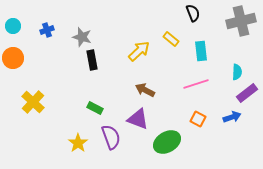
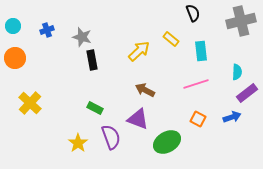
orange circle: moved 2 px right
yellow cross: moved 3 px left, 1 px down
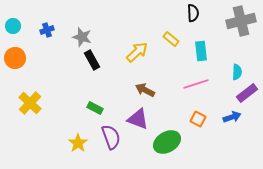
black semicircle: rotated 18 degrees clockwise
yellow arrow: moved 2 px left, 1 px down
black rectangle: rotated 18 degrees counterclockwise
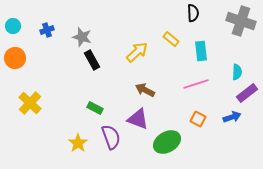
gray cross: rotated 32 degrees clockwise
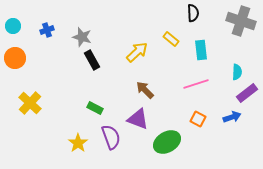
cyan rectangle: moved 1 px up
brown arrow: rotated 18 degrees clockwise
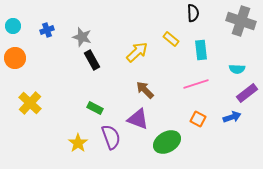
cyan semicircle: moved 3 px up; rotated 91 degrees clockwise
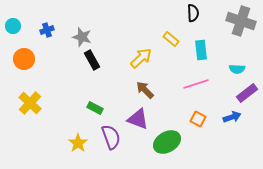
yellow arrow: moved 4 px right, 6 px down
orange circle: moved 9 px right, 1 px down
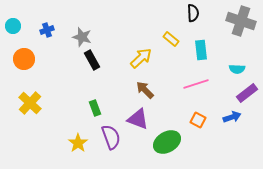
green rectangle: rotated 42 degrees clockwise
orange square: moved 1 px down
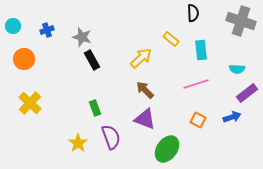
purple triangle: moved 7 px right
green ellipse: moved 7 px down; rotated 24 degrees counterclockwise
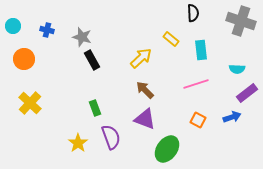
blue cross: rotated 32 degrees clockwise
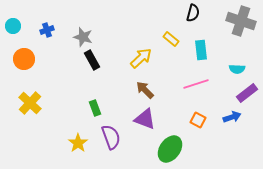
black semicircle: rotated 18 degrees clockwise
blue cross: rotated 32 degrees counterclockwise
gray star: moved 1 px right
green ellipse: moved 3 px right
